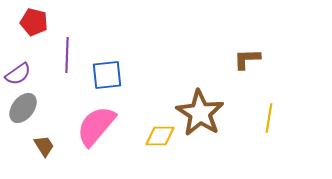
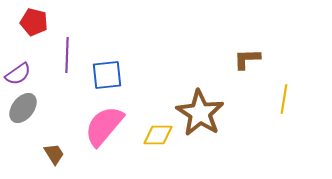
yellow line: moved 15 px right, 19 px up
pink semicircle: moved 8 px right
yellow diamond: moved 2 px left, 1 px up
brown trapezoid: moved 10 px right, 8 px down
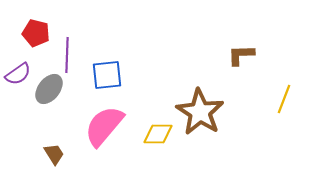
red pentagon: moved 2 px right, 11 px down
brown L-shape: moved 6 px left, 4 px up
yellow line: rotated 12 degrees clockwise
gray ellipse: moved 26 px right, 19 px up
brown star: moved 1 px up
yellow diamond: moved 1 px up
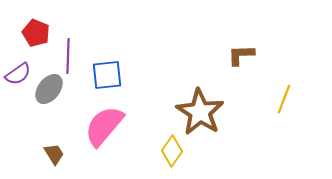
red pentagon: rotated 8 degrees clockwise
purple line: moved 1 px right, 1 px down
yellow diamond: moved 14 px right, 17 px down; rotated 56 degrees counterclockwise
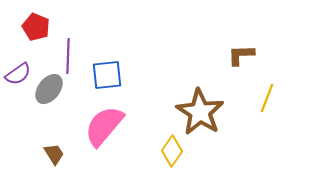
red pentagon: moved 6 px up
yellow line: moved 17 px left, 1 px up
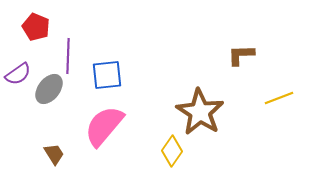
yellow line: moved 12 px right; rotated 48 degrees clockwise
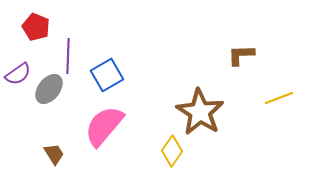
blue square: rotated 24 degrees counterclockwise
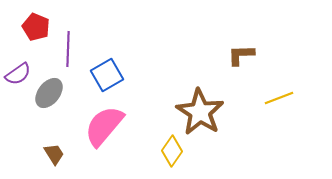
purple line: moved 7 px up
gray ellipse: moved 4 px down
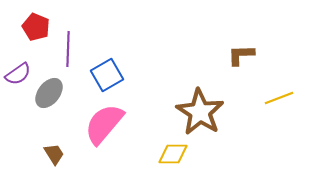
pink semicircle: moved 2 px up
yellow diamond: moved 1 px right, 3 px down; rotated 56 degrees clockwise
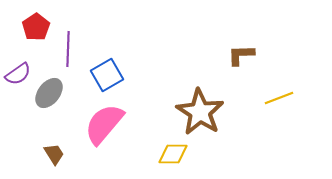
red pentagon: rotated 16 degrees clockwise
